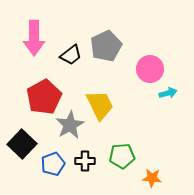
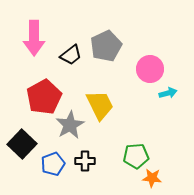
green pentagon: moved 14 px right
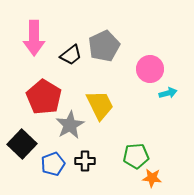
gray pentagon: moved 2 px left
red pentagon: rotated 12 degrees counterclockwise
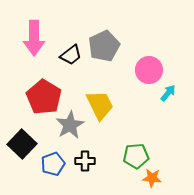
pink circle: moved 1 px left, 1 px down
cyan arrow: rotated 36 degrees counterclockwise
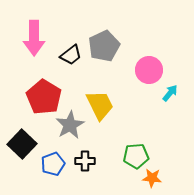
cyan arrow: moved 2 px right
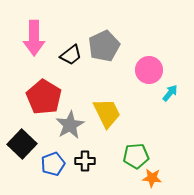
yellow trapezoid: moved 7 px right, 8 px down
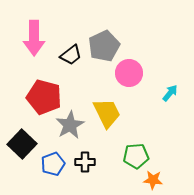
pink circle: moved 20 px left, 3 px down
red pentagon: rotated 16 degrees counterclockwise
black cross: moved 1 px down
orange star: moved 1 px right, 2 px down
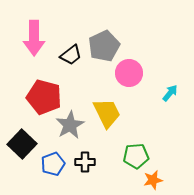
orange star: rotated 18 degrees counterclockwise
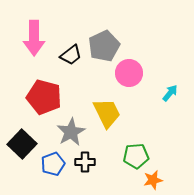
gray star: moved 1 px right, 7 px down
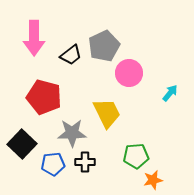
gray star: moved 1 px right, 1 px down; rotated 28 degrees clockwise
blue pentagon: rotated 15 degrees clockwise
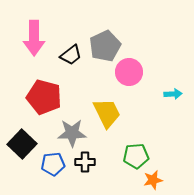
gray pentagon: moved 1 px right
pink circle: moved 1 px up
cyan arrow: moved 3 px right, 1 px down; rotated 48 degrees clockwise
